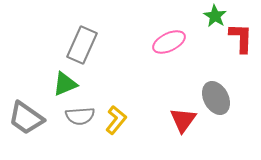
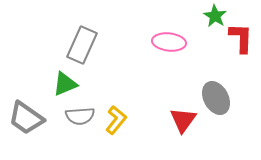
pink ellipse: rotated 32 degrees clockwise
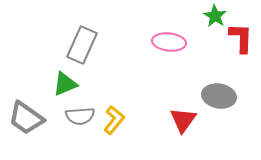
gray ellipse: moved 3 px right, 2 px up; rotated 52 degrees counterclockwise
yellow L-shape: moved 2 px left
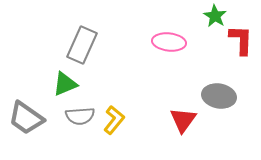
red L-shape: moved 2 px down
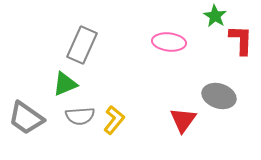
gray ellipse: rotated 8 degrees clockwise
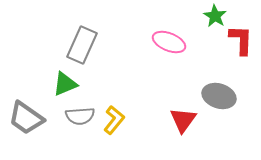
pink ellipse: rotated 16 degrees clockwise
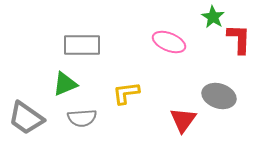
green star: moved 2 px left, 1 px down
red L-shape: moved 2 px left, 1 px up
gray rectangle: rotated 66 degrees clockwise
gray semicircle: moved 2 px right, 2 px down
yellow L-shape: moved 12 px right, 27 px up; rotated 136 degrees counterclockwise
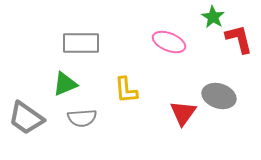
red L-shape: rotated 16 degrees counterclockwise
gray rectangle: moved 1 px left, 2 px up
yellow L-shape: moved 3 px up; rotated 88 degrees counterclockwise
red triangle: moved 7 px up
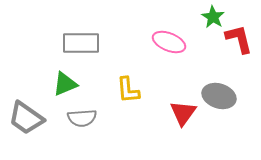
yellow L-shape: moved 2 px right
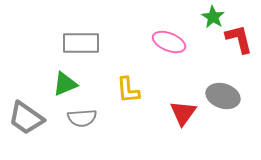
gray ellipse: moved 4 px right
